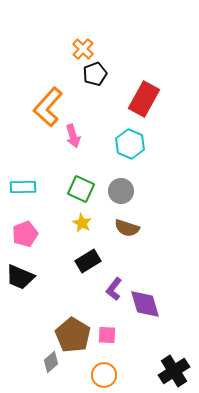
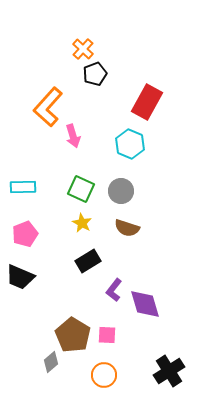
red rectangle: moved 3 px right, 3 px down
purple L-shape: moved 1 px down
black cross: moved 5 px left
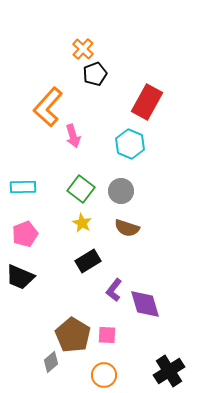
green square: rotated 12 degrees clockwise
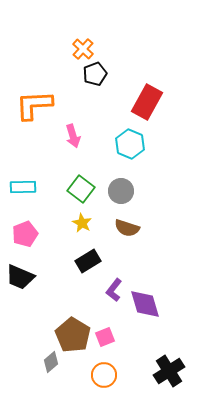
orange L-shape: moved 14 px left, 2 px up; rotated 45 degrees clockwise
pink square: moved 2 px left, 2 px down; rotated 24 degrees counterclockwise
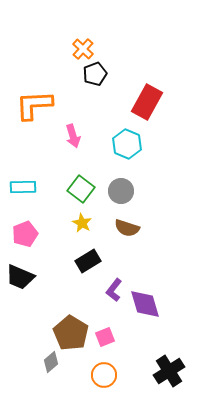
cyan hexagon: moved 3 px left
brown pentagon: moved 2 px left, 2 px up
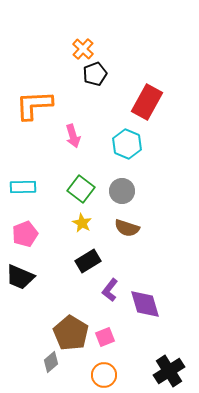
gray circle: moved 1 px right
purple L-shape: moved 4 px left
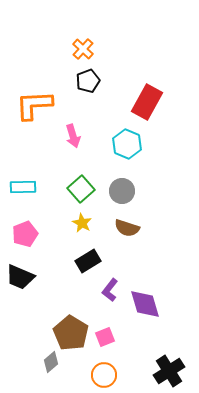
black pentagon: moved 7 px left, 7 px down
green square: rotated 12 degrees clockwise
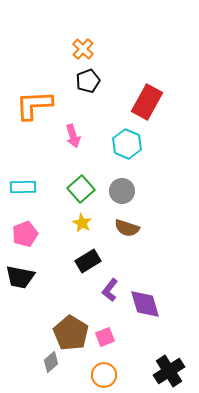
black trapezoid: rotated 12 degrees counterclockwise
